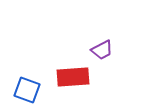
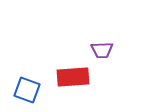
purple trapezoid: rotated 25 degrees clockwise
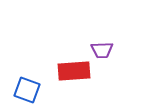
red rectangle: moved 1 px right, 6 px up
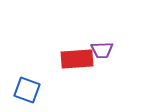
red rectangle: moved 3 px right, 12 px up
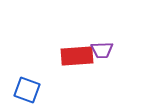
red rectangle: moved 3 px up
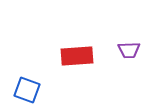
purple trapezoid: moved 27 px right
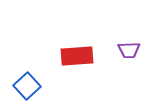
blue square: moved 4 px up; rotated 28 degrees clockwise
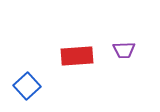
purple trapezoid: moved 5 px left
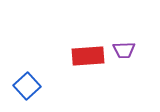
red rectangle: moved 11 px right
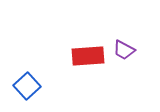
purple trapezoid: rotated 30 degrees clockwise
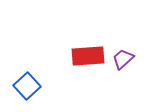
purple trapezoid: moved 1 px left, 9 px down; rotated 110 degrees clockwise
